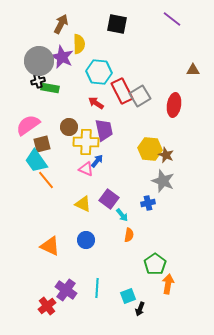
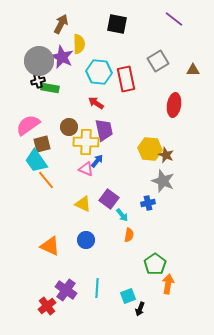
purple line: moved 2 px right
red rectangle: moved 4 px right, 12 px up; rotated 15 degrees clockwise
gray square: moved 18 px right, 35 px up
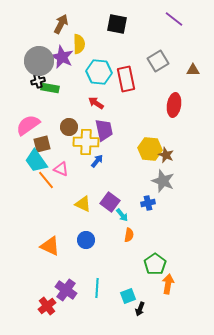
pink triangle: moved 25 px left
purple square: moved 1 px right, 3 px down
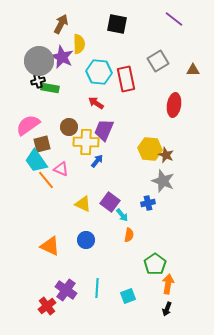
purple trapezoid: rotated 145 degrees counterclockwise
black arrow: moved 27 px right
